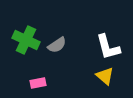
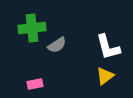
green cross: moved 6 px right, 12 px up; rotated 32 degrees counterclockwise
yellow triangle: rotated 42 degrees clockwise
pink rectangle: moved 3 px left, 1 px down
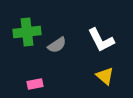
green cross: moved 5 px left, 4 px down
white L-shape: moved 7 px left, 7 px up; rotated 12 degrees counterclockwise
yellow triangle: rotated 42 degrees counterclockwise
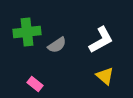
white L-shape: rotated 92 degrees counterclockwise
pink rectangle: rotated 49 degrees clockwise
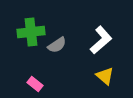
green cross: moved 4 px right
white L-shape: rotated 12 degrees counterclockwise
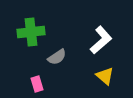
gray semicircle: moved 12 px down
pink rectangle: moved 2 px right; rotated 35 degrees clockwise
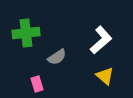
green cross: moved 5 px left, 1 px down
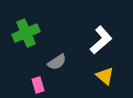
green cross: rotated 16 degrees counterclockwise
gray semicircle: moved 5 px down
pink rectangle: moved 1 px right, 1 px down
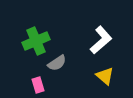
green cross: moved 10 px right, 8 px down
gray semicircle: moved 1 px down
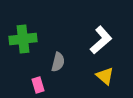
green cross: moved 13 px left, 2 px up; rotated 16 degrees clockwise
gray semicircle: moved 1 px right, 1 px up; rotated 42 degrees counterclockwise
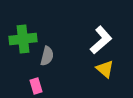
gray semicircle: moved 11 px left, 6 px up
yellow triangle: moved 7 px up
pink rectangle: moved 2 px left, 1 px down
